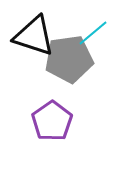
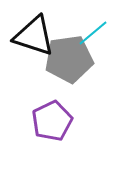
purple pentagon: rotated 9 degrees clockwise
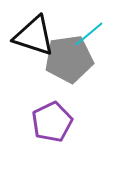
cyan line: moved 4 px left, 1 px down
purple pentagon: moved 1 px down
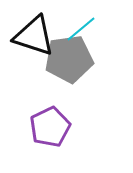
cyan line: moved 8 px left, 5 px up
purple pentagon: moved 2 px left, 5 px down
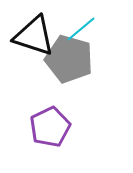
gray pentagon: rotated 24 degrees clockwise
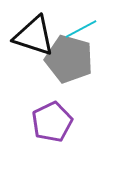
cyan line: rotated 12 degrees clockwise
purple pentagon: moved 2 px right, 5 px up
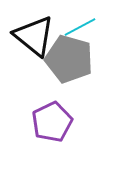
cyan line: moved 1 px left, 2 px up
black triangle: rotated 21 degrees clockwise
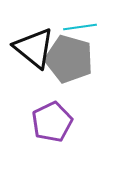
cyan line: rotated 20 degrees clockwise
black triangle: moved 12 px down
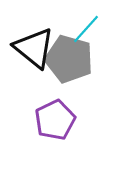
cyan line: moved 6 px right, 2 px down; rotated 40 degrees counterclockwise
purple pentagon: moved 3 px right, 2 px up
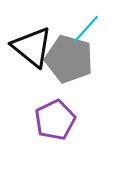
black triangle: moved 2 px left, 1 px up
